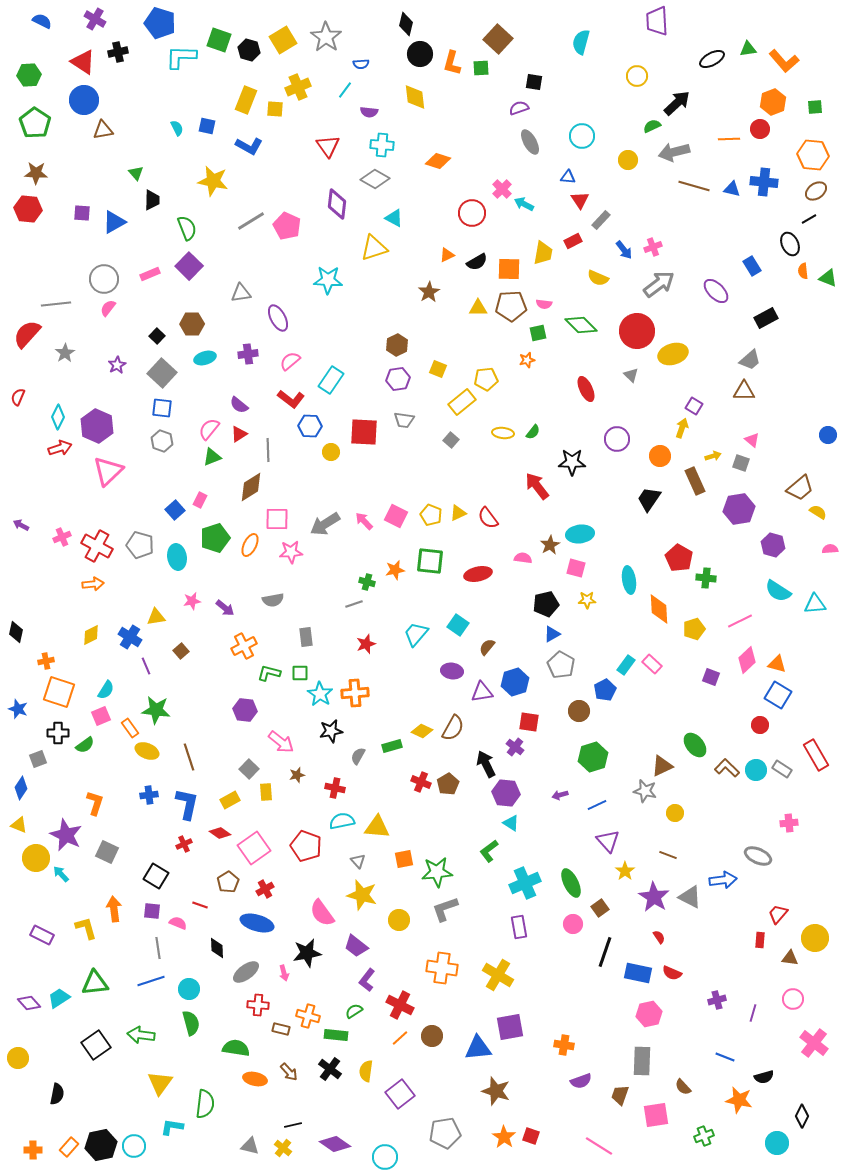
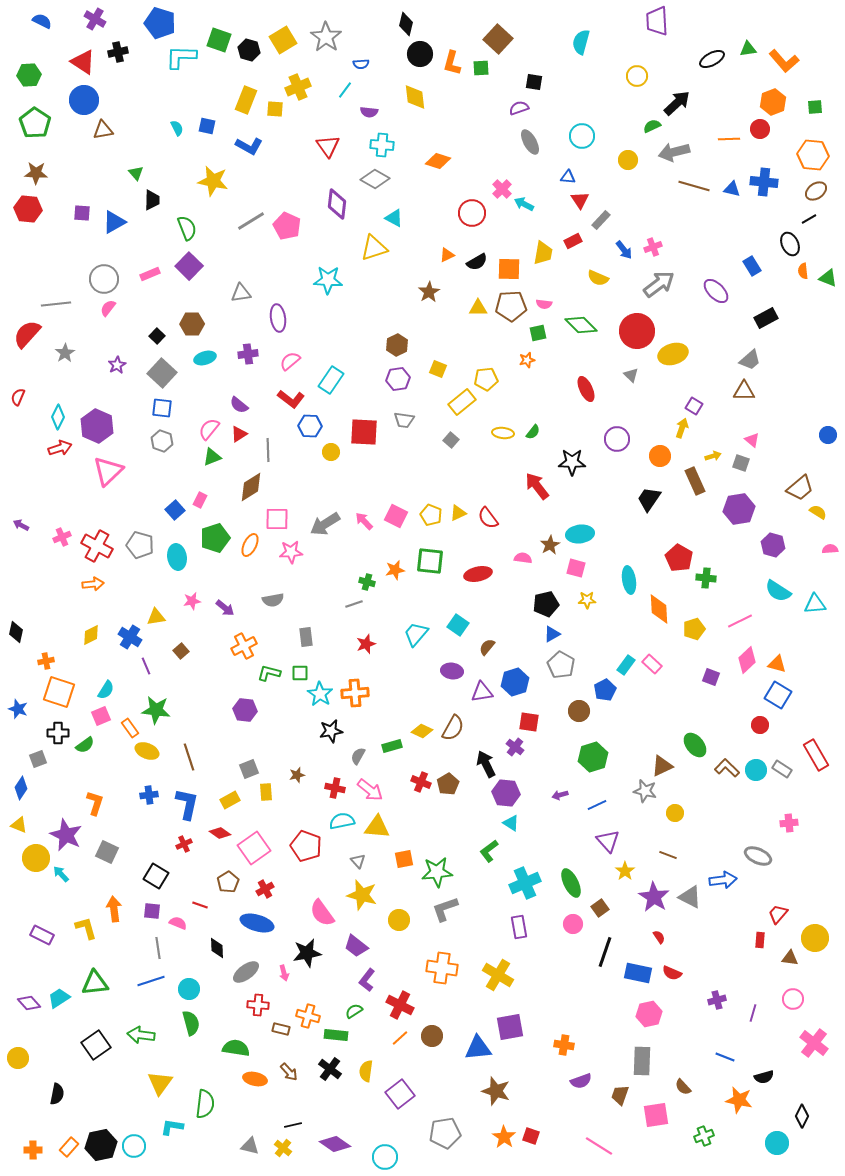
purple ellipse at (278, 318): rotated 20 degrees clockwise
pink arrow at (281, 742): moved 89 px right, 48 px down
gray square at (249, 769): rotated 24 degrees clockwise
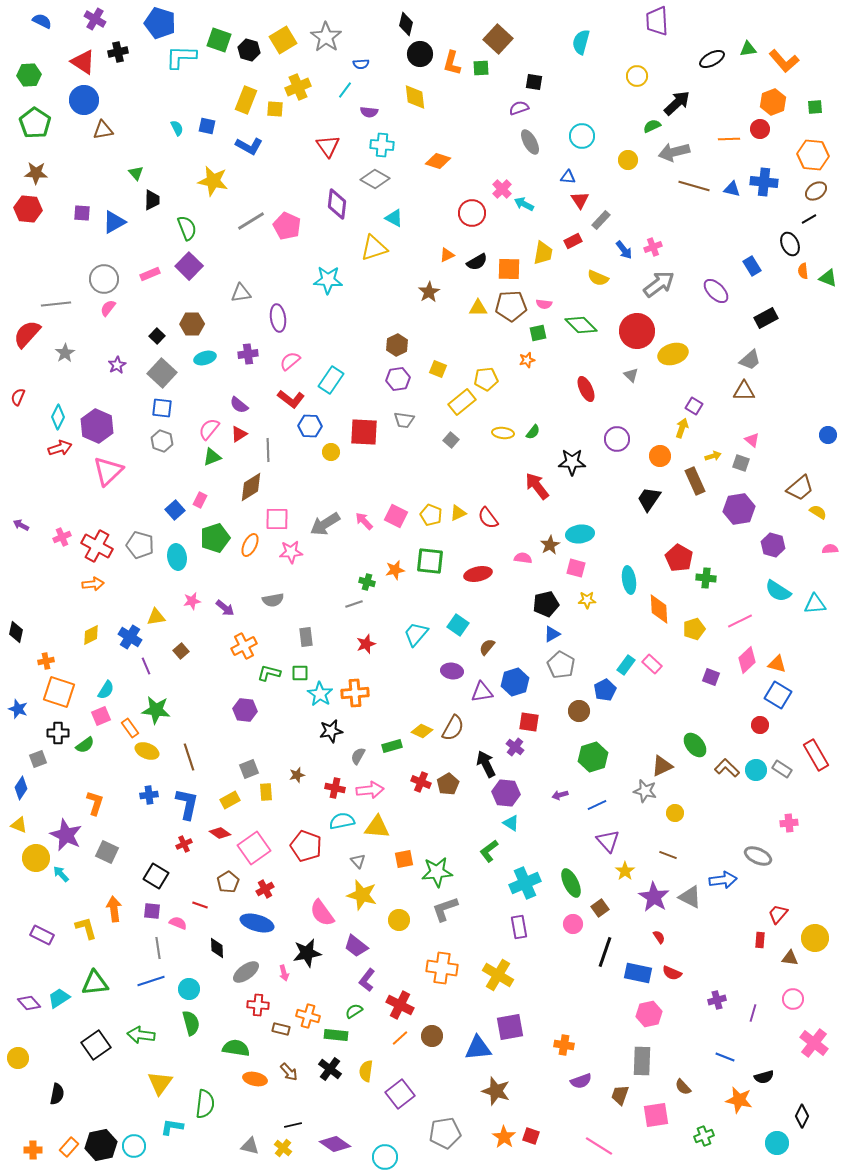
pink arrow at (370, 790): rotated 44 degrees counterclockwise
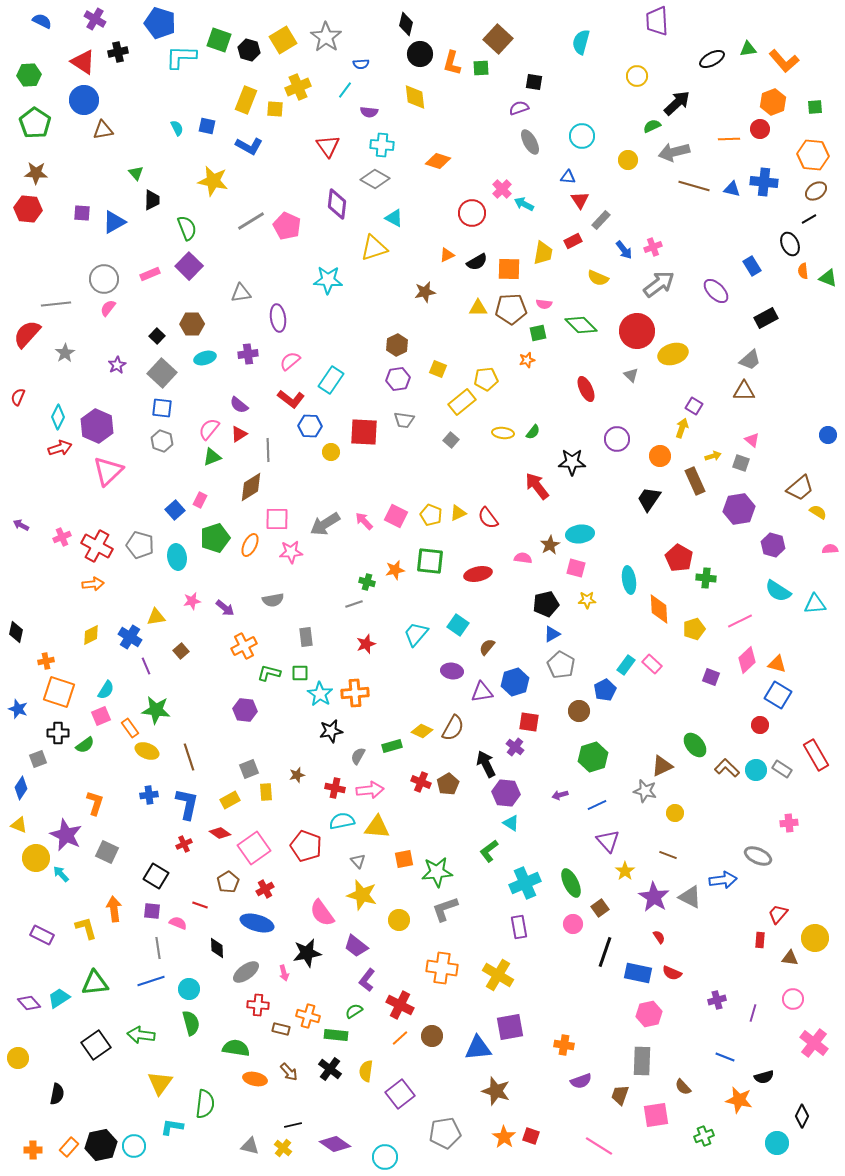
brown star at (429, 292): moved 4 px left; rotated 20 degrees clockwise
brown pentagon at (511, 306): moved 3 px down
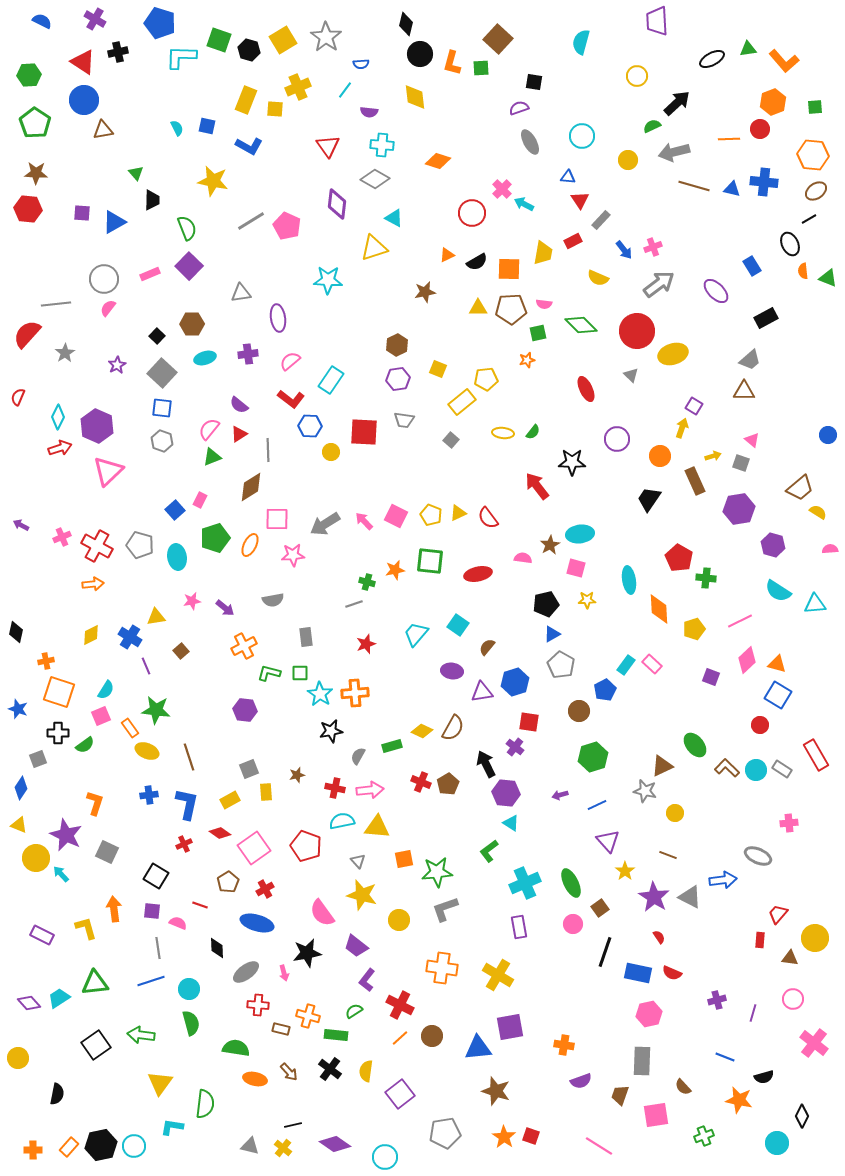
pink star at (291, 552): moved 2 px right, 3 px down
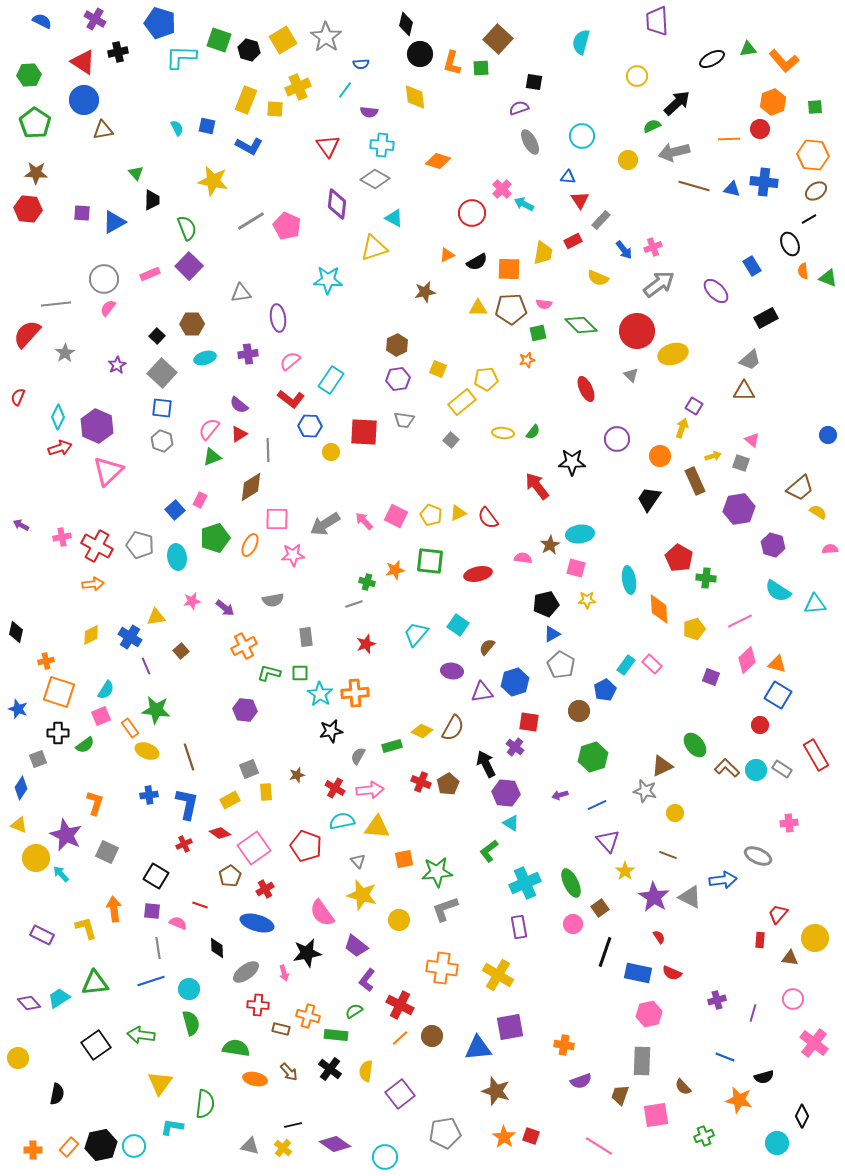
pink cross at (62, 537): rotated 12 degrees clockwise
red cross at (335, 788): rotated 18 degrees clockwise
brown pentagon at (228, 882): moved 2 px right, 6 px up
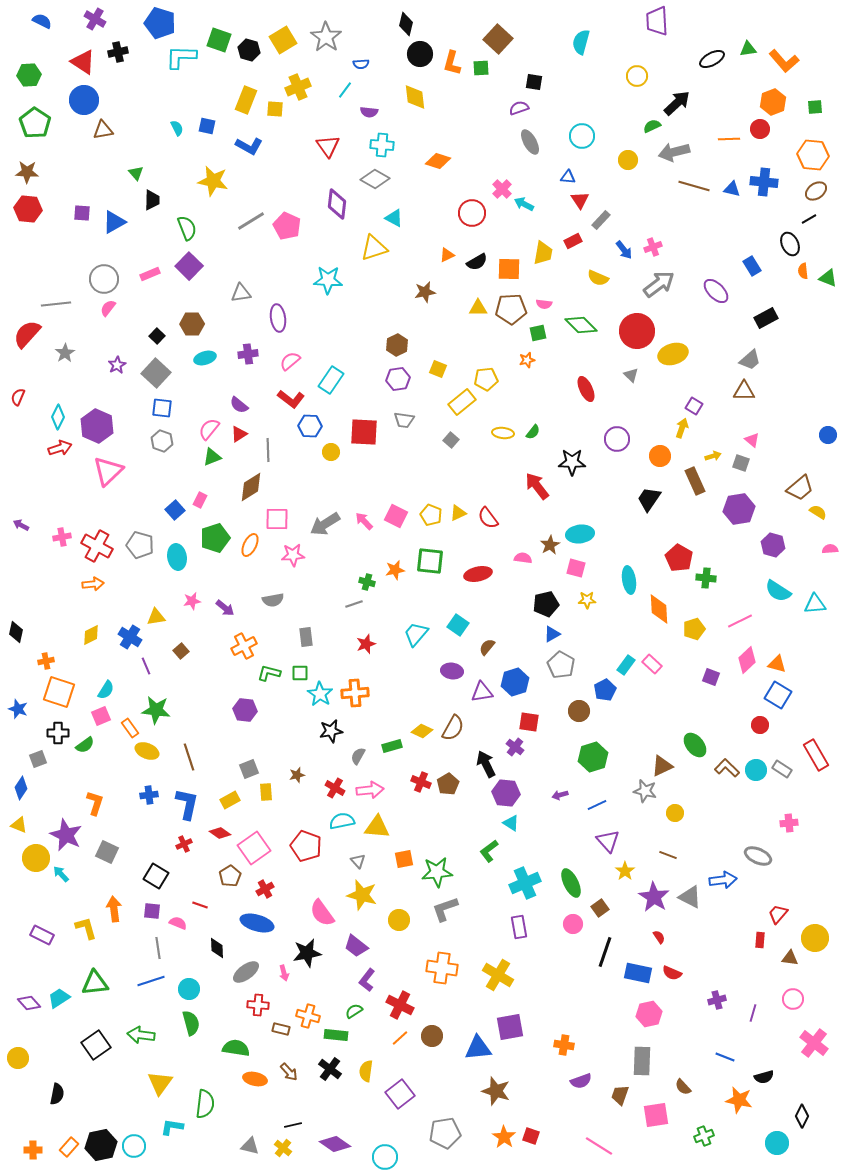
brown star at (36, 173): moved 9 px left, 1 px up
gray square at (162, 373): moved 6 px left
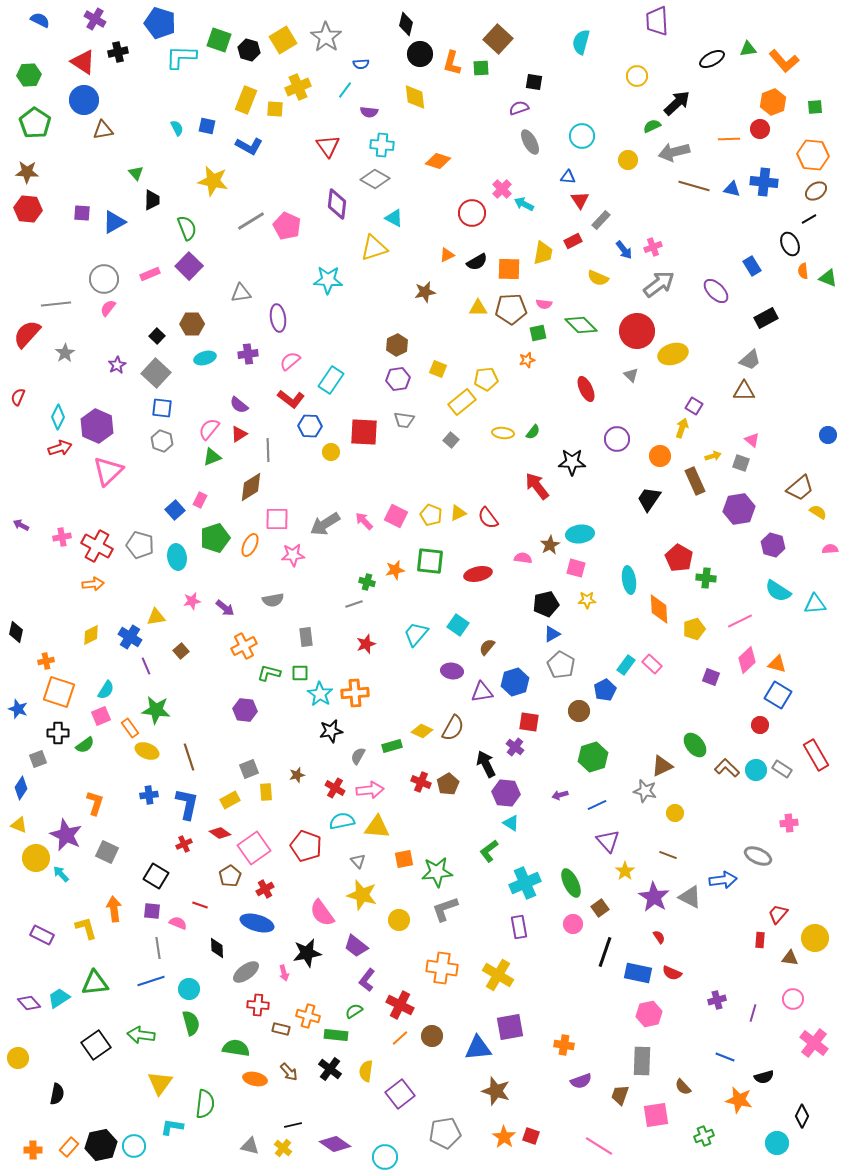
blue semicircle at (42, 21): moved 2 px left, 1 px up
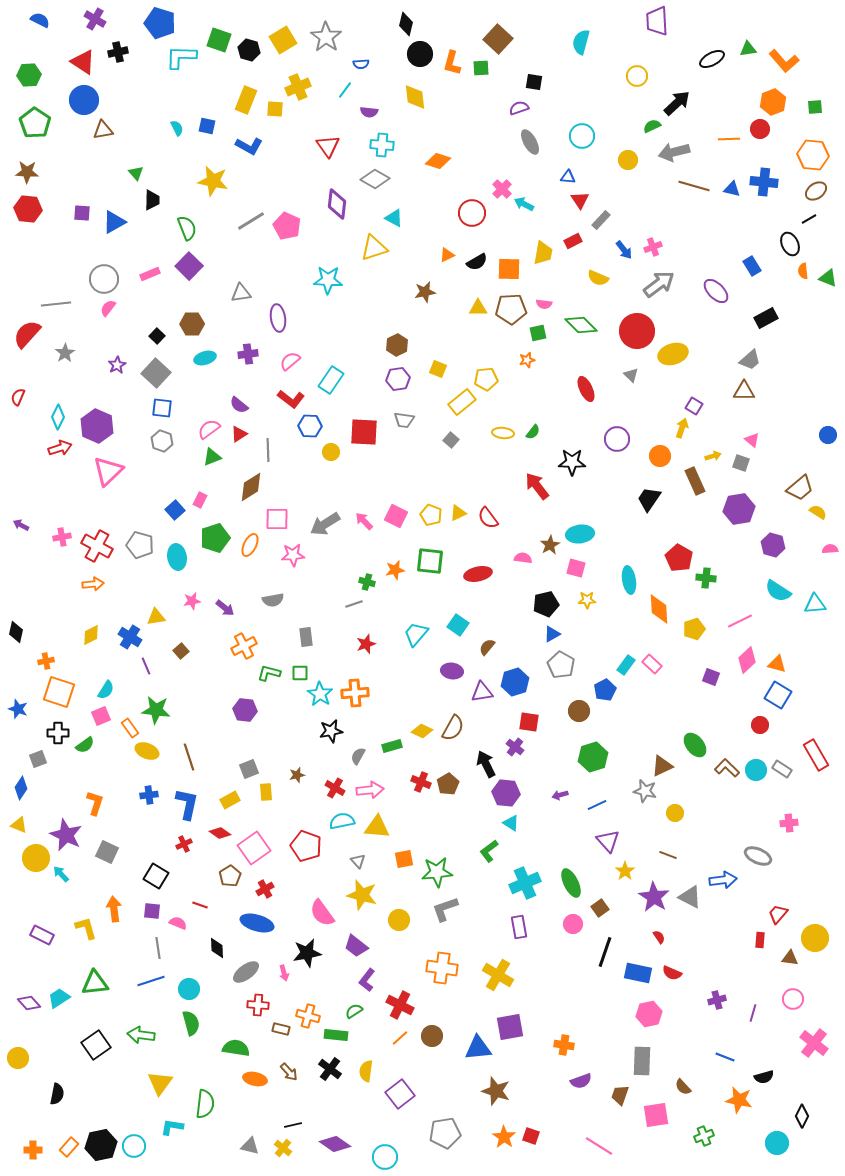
pink semicircle at (209, 429): rotated 15 degrees clockwise
